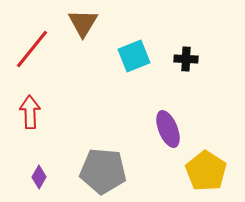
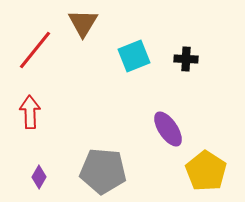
red line: moved 3 px right, 1 px down
purple ellipse: rotated 12 degrees counterclockwise
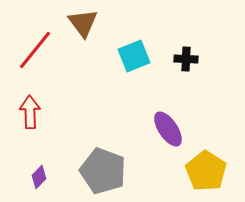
brown triangle: rotated 8 degrees counterclockwise
gray pentagon: rotated 15 degrees clockwise
purple diamond: rotated 15 degrees clockwise
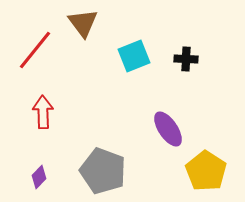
red arrow: moved 13 px right
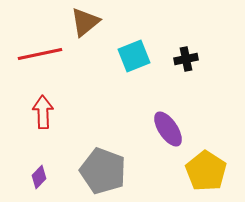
brown triangle: moved 2 px right, 1 px up; rotated 28 degrees clockwise
red line: moved 5 px right, 4 px down; rotated 39 degrees clockwise
black cross: rotated 15 degrees counterclockwise
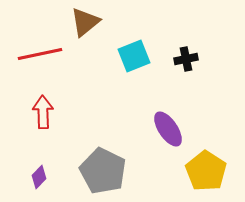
gray pentagon: rotated 6 degrees clockwise
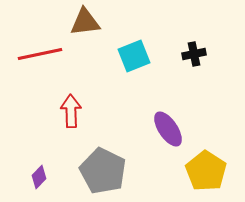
brown triangle: rotated 32 degrees clockwise
black cross: moved 8 px right, 5 px up
red arrow: moved 28 px right, 1 px up
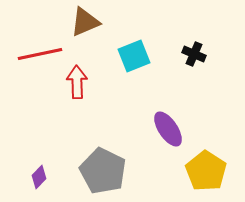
brown triangle: rotated 16 degrees counterclockwise
black cross: rotated 35 degrees clockwise
red arrow: moved 6 px right, 29 px up
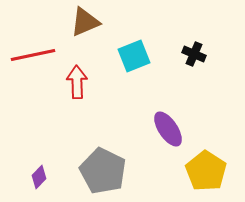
red line: moved 7 px left, 1 px down
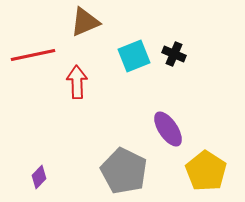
black cross: moved 20 px left
gray pentagon: moved 21 px right
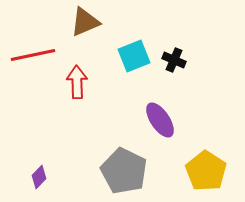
black cross: moved 6 px down
purple ellipse: moved 8 px left, 9 px up
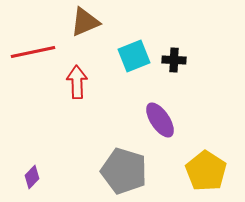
red line: moved 3 px up
black cross: rotated 20 degrees counterclockwise
gray pentagon: rotated 9 degrees counterclockwise
purple diamond: moved 7 px left
